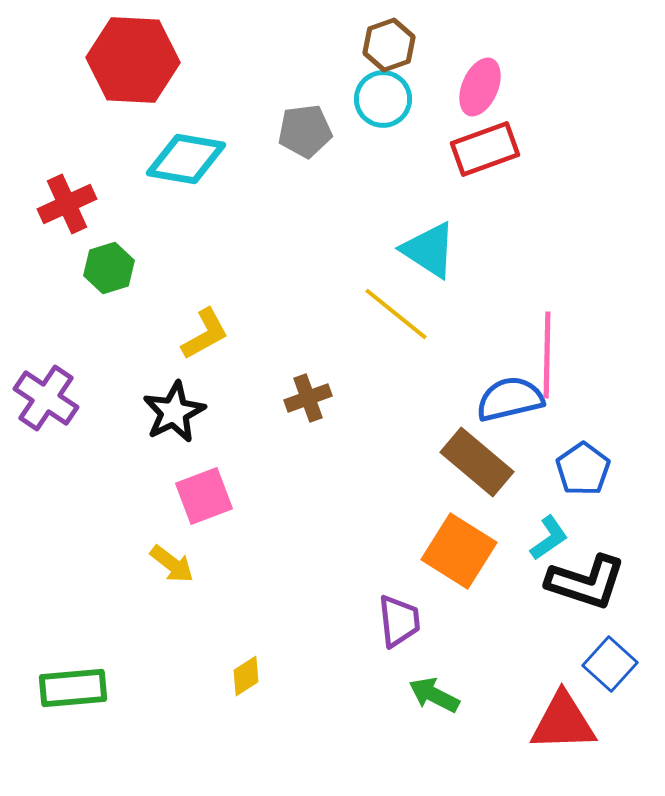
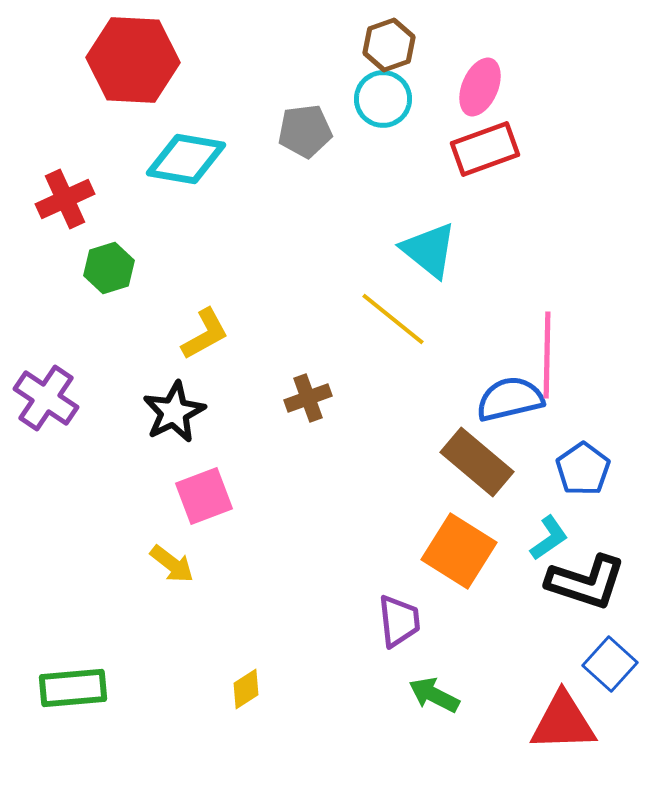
red cross: moved 2 px left, 5 px up
cyan triangle: rotated 6 degrees clockwise
yellow line: moved 3 px left, 5 px down
yellow diamond: moved 13 px down
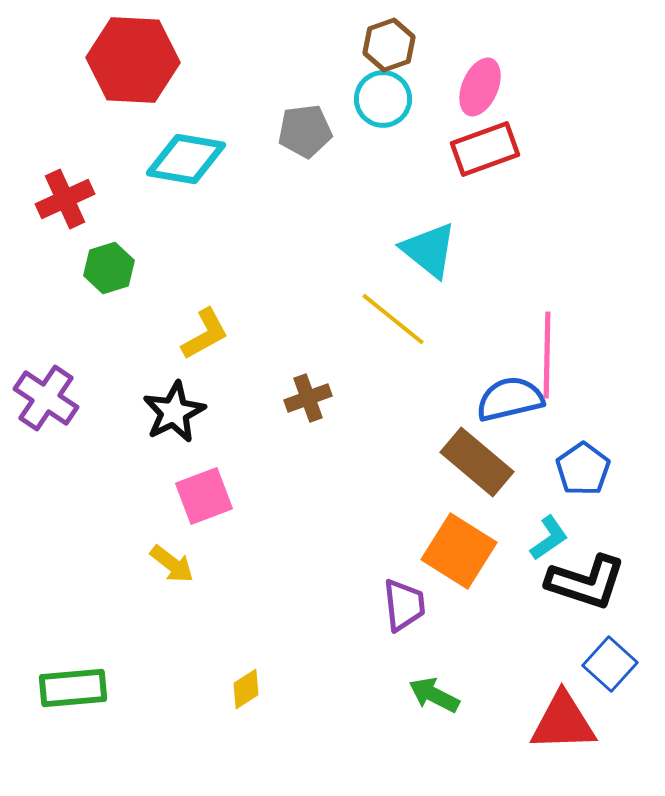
purple trapezoid: moved 5 px right, 16 px up
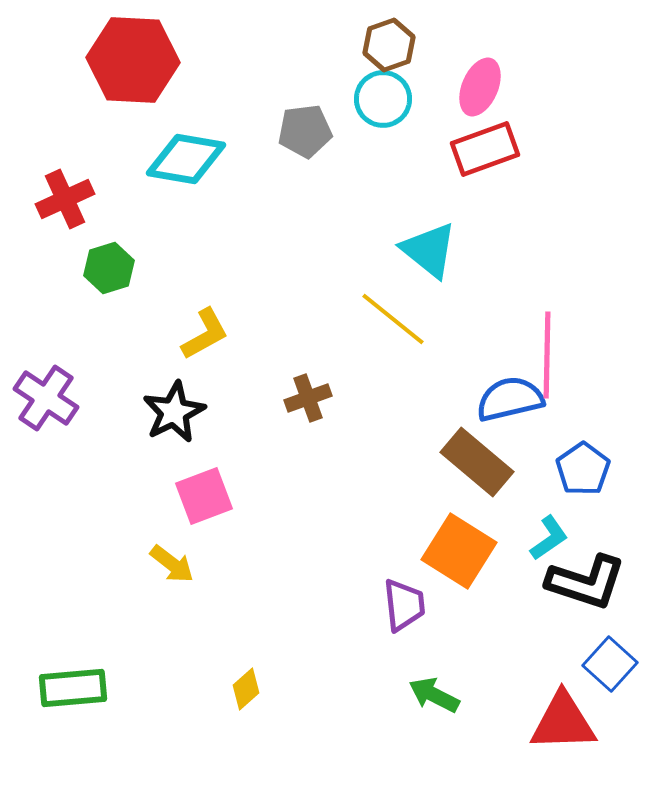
yellow diamond: rotated 9 degrees counterclockwise
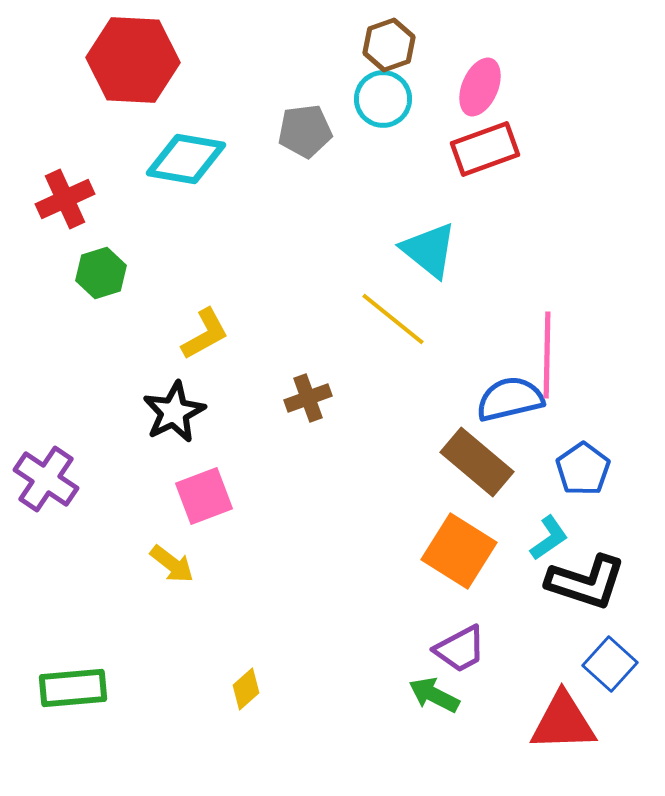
green hexagon: moved 8 px left, 5 px down
purple cross: moved 81 px down
purple trapezoid: moved 56 px right, 44 px down; rotated 68 degrees clockwise
